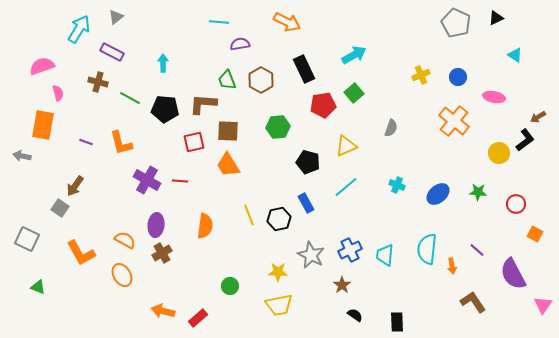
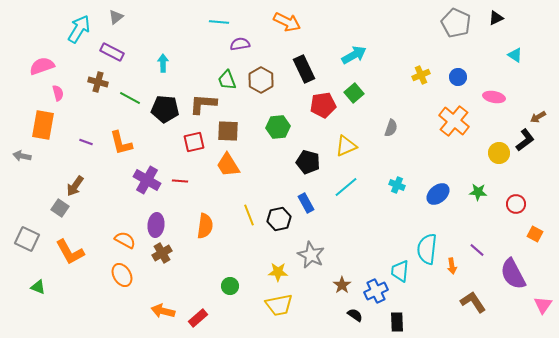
blue cross at (350, 250): moved 26 px right, 41 px down
orange L-shape at (81, 253): moved 11 px left, 1 px up
cyan trapezoid at (385, 255): moved 15 px right, 16 px down
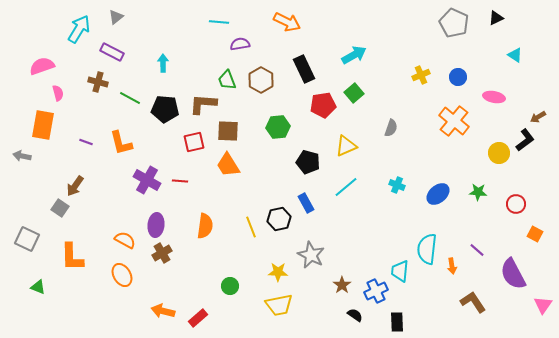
gray pentagon at (456, 23): moved 2 px left
yellow line at (249, 215): moved 2 px right, 12 px down
orange L-shape at (70, 252): moved 2 px right, 5 px down; rotated 28 degrees clockwise
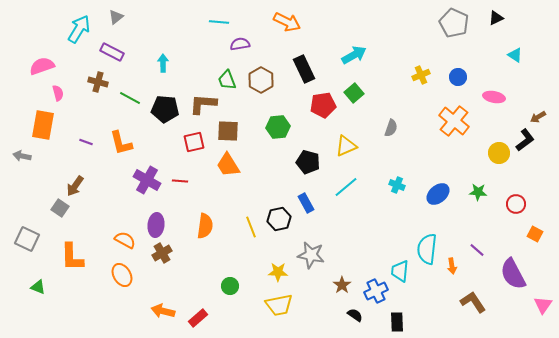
gray star at (311, 255): rotated 16 degrees counterclockwise
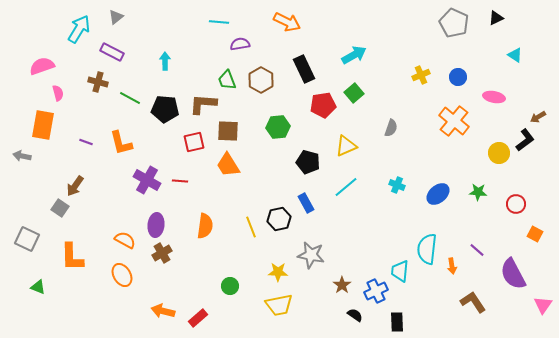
cyan arrow at (163, 63): moved 2 px right, 2 px up
